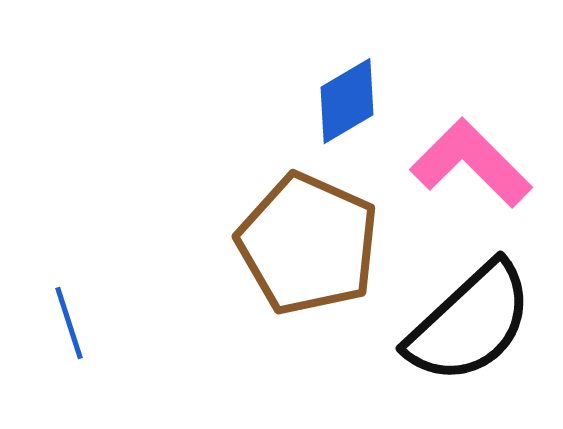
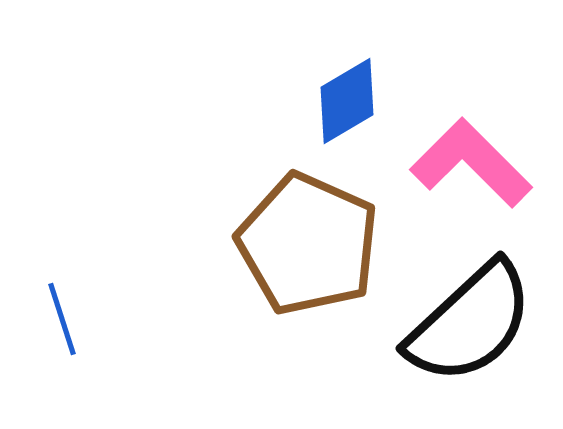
blue line: moved 7 px left, 4 px up
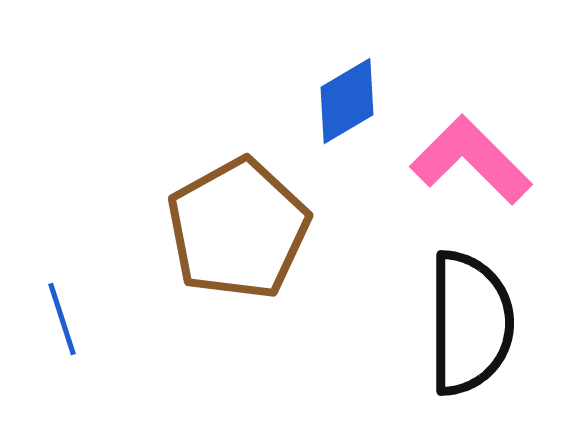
pink L-shape: moved 3 px up
brown pentagon: moved 70 px left, 15 px up; rotated 19 degrees clockwise
black semicircle: rotated 47 degrees counterclockwise
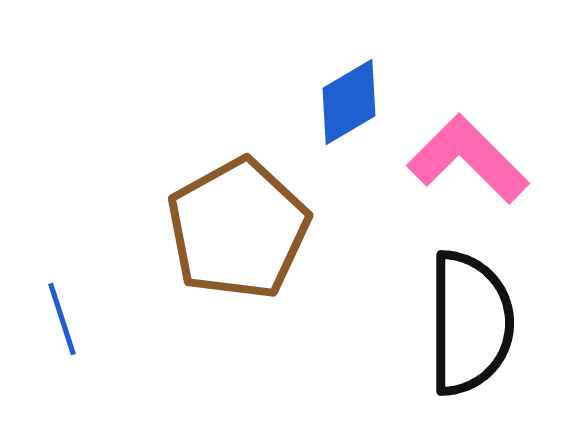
blue diamond: moved 2 px right, 1 px down
pink L-shape: moved 3 px left, 1 px up
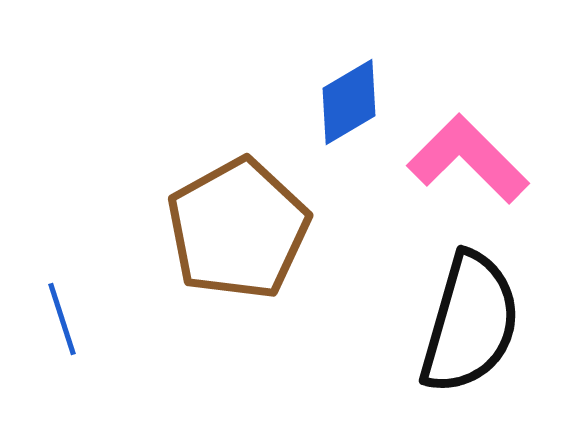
black semicircle: rotated 16 degrees clockwise
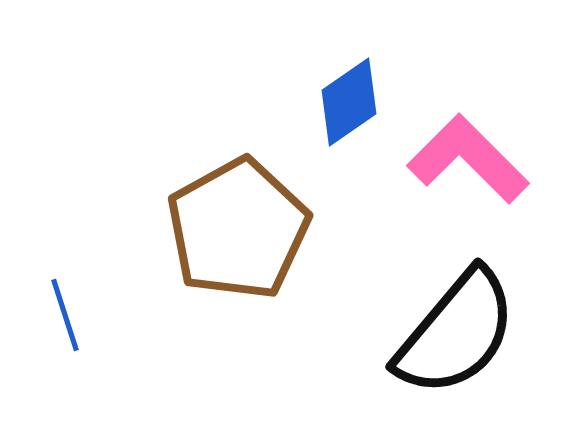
blue diamond: rotated 4 degrees counterclockwise
blue line: moved 3 px right, 4 px up
black semicircle: moved 14 px left, 10 px down; rotated 24 degrees clockwise
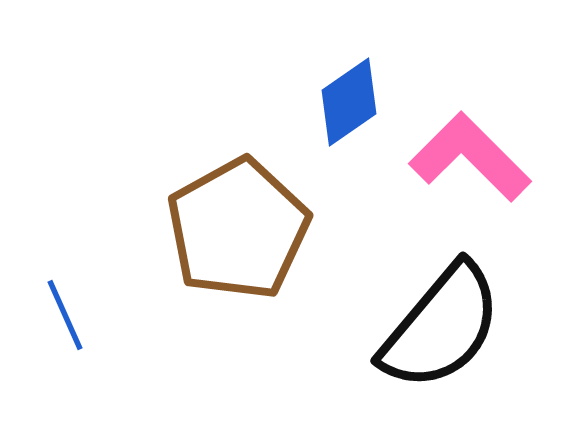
pink L-shape: moved 2 px right, 2 px up
blue line: rotated 6 degrees counterclockwise
black semicircle: moved 15 px left, 6 px up
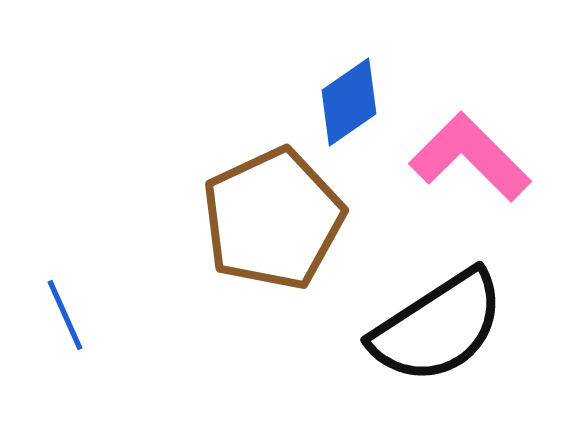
brown pentagon: moved 35 px right, 10 px up; rotated 4 degrees clockwise
black semicircle: moved 3 px left; rotated 17 degrees clockwise
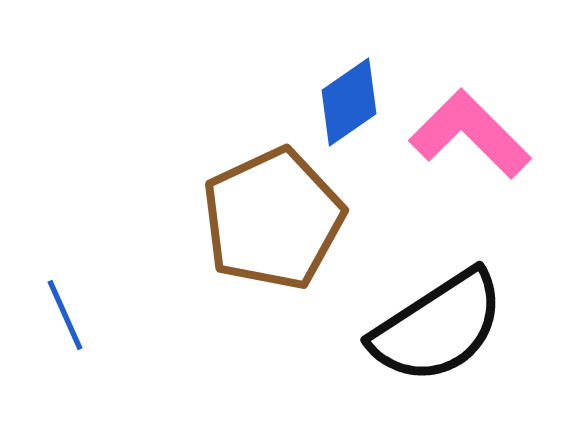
pink L-shape: moved 23 px up
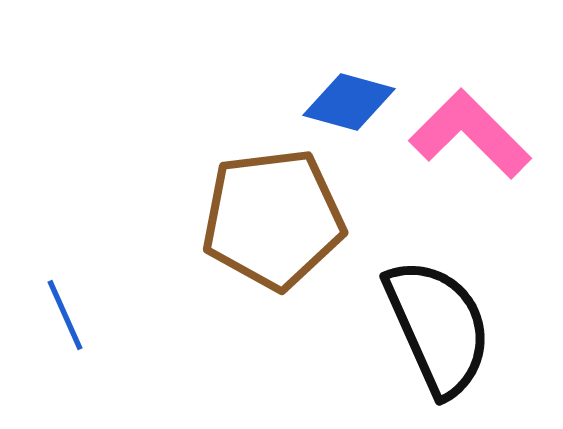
blue diamond: rotated 50 degrees clockwise
brown pentagon: rotated 18 degrees clockwise
black semicircle: rotated 81 degrees counterclockwise
